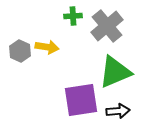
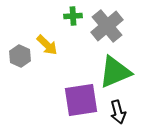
yellow arrow: moved 2 px up; rotated 35 degrees clockwise
gray hexagon: moved 5 px down
black arrow: moved 1 px down; rotated 80 degrees clockwise
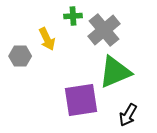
gray cross: moved 3 px left, 4 px down
yellow arrow: moved 6 px up; rotated 20 degrees clockwise
gray hexagon: rotated 25 degrees counterclockwise
black arrow: moved 10 px right, 3 px down; rotated 45 degrees clockwise
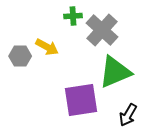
gray cross: moved 2 px left; rotated 8 degrees counterclockwise
yellow arrow: moved 8 px down; rotated 35 degrees counterclockwise
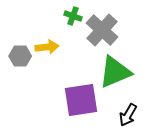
green cross: rotated 24 degrees clockwise
yellow arrow: rotated 35 degrees counterclockwise
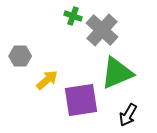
yellow arrow: moved 33 px down; rotated 35 degrees counterclockwise
green triangle: moved 2 px right, 1 px down
